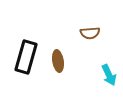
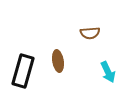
black rectangle: moved 3 px left, 14 px down
cyan arrow: moved 1 px left, 3 px up
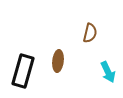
brown semicircle: rotated 72 degrees counterclockwise
brown ellipse: rotated 15 degrees clockwise
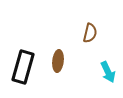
black rectangle: moved 4 px up
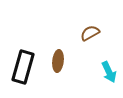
brown semicircle: rotated 132 degrees counterclockwise
cyan arrow: moved 1 px right
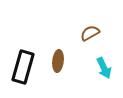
cyan arrow: moved 5 px left, 4 px up
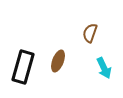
brown semicircle: rotated 42 degrees counterclockwise
brown ellipse: rotated 15 degrees clockwise
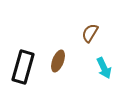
brown semicircle: rotated 12 degrees clockwise
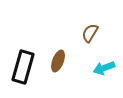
cyan arrow: rotated 95 degrees clockwise
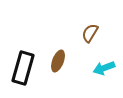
black rectangle: moved 1 px down
